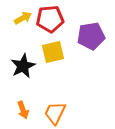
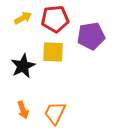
red pentagon: moved 5 px right
yellow square: rotated 15 degrees clockwise
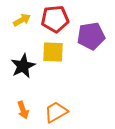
yellow arrow: moved 1 px left, 2 px down
orange trapezoid: moved 1 px right, 1 px up; rotated 35 degrees clockwise
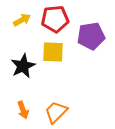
orange trapezoid: rotated 15 degrees counterclockwise
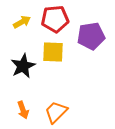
yellow arrow: moved 2 px down
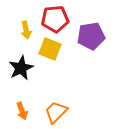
yellow arrow: moved 4 px right, 8 px down; rotated 108 degrees clockwise
yellow square: moved 3 px left, 3 px up; rotated 20 degrees clockwise
black star: moved 2 px left, 2 px down
orange arrow: moved 1 px left, 1 px down
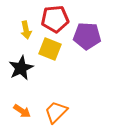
purple pentagon: moved 4 px left; rotated 12 degrees clockwise
orange arrow: rotated 36 degrees counterclockwise
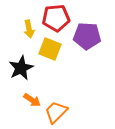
red pentagon: moved 1 px right, 1 px up
yellow arrow: moved 3 px right, 1 px up
orange arrow: moved 10 px right, 11 px up
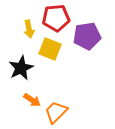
purple pentagon: rotated 12 degrees counterclockwise
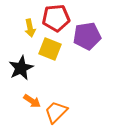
yellow arrow: moved 1 px right, 1 px up
orange arrow: moved 1 px down
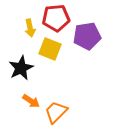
orange arrow: moved 1 px left
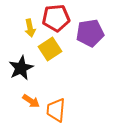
purple pentagon: moved 3 px right, 3 px up
yellow square: rotated 35 degrees clockwise
orange trapezoid: moved 2 px up; rotated 40 degrees counterclockwise
